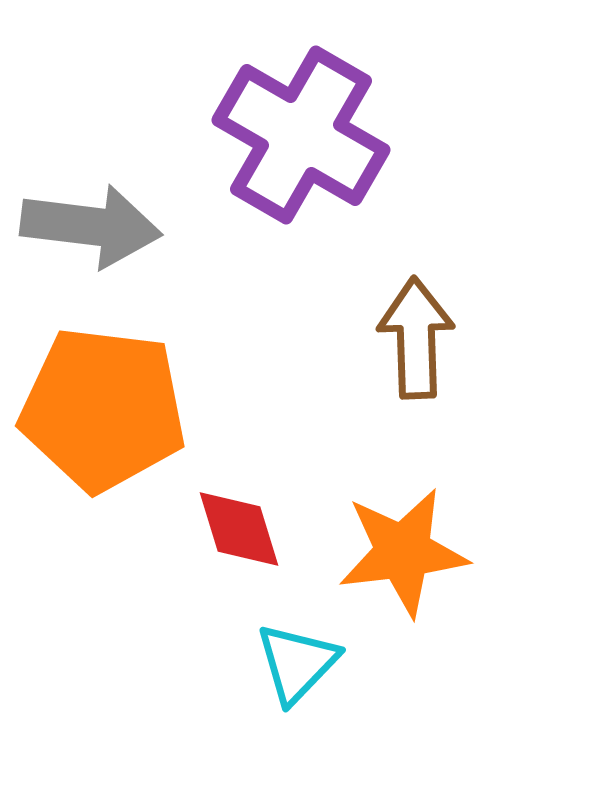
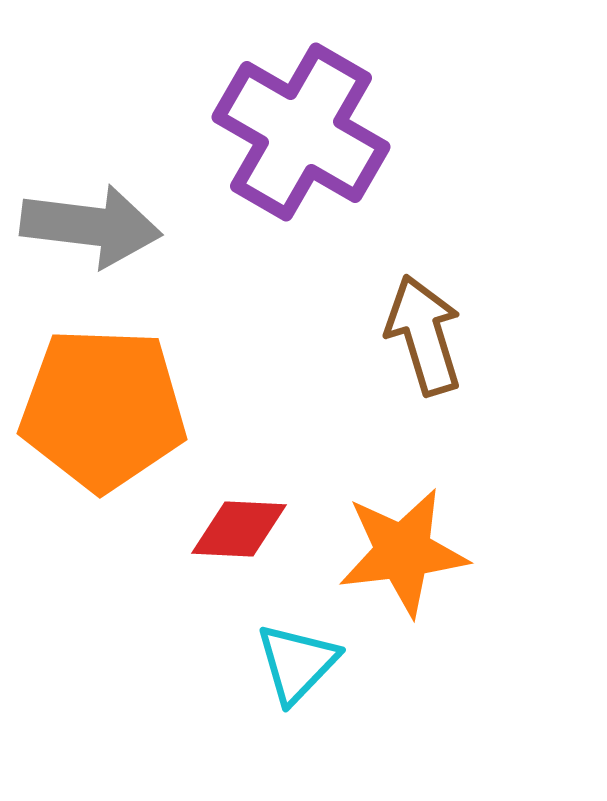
purple cross: moved 3 px up
brown arrow: moved 8 px right, 3 px up; rotated 15 degrees counterclockwise
orange pentagon: rotated 5 degrees counterclockwise
red diamond: rotated 70 degrees counterclockwise
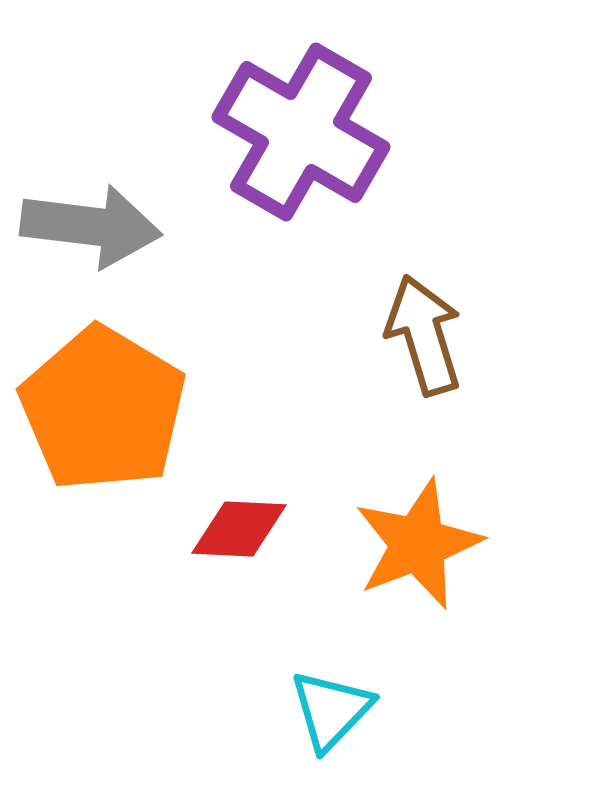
orange pentagon: rotated 29 degrees clockwise
orange star: moved 15 px right, 8 px up; rotated 14 degrees counterclockwise
cyan triangle: moved 34 px right, 47 px down
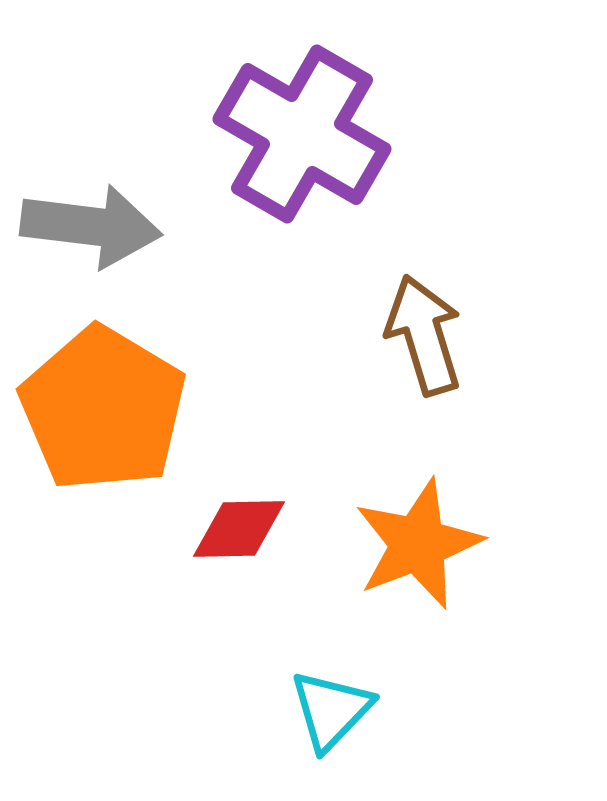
purple cross: moved 1 px right, 2 px down
red diamond: rotated 4 degrees counterclockwise
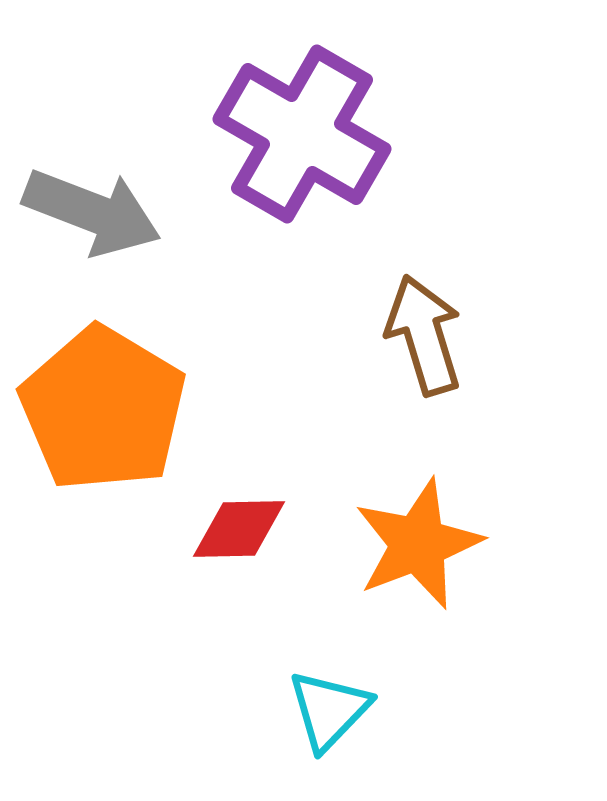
gray arrow: moved 1 px right, 14 px up; rotated 14 degrees clockwise
cyan triangle: moved 2 px left
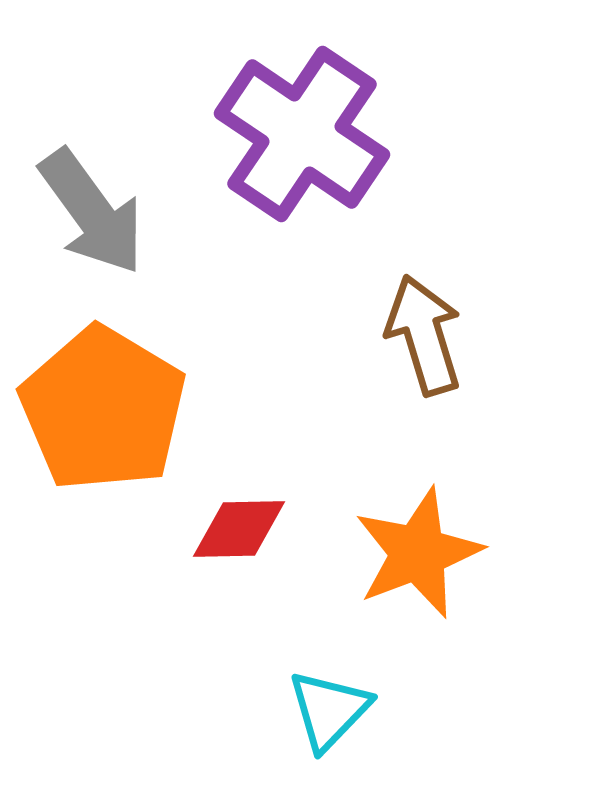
purple cross: rotated 4 degrees clockwise
gray arrow: rotated 33 degrees clockwise
orange star: moved 9 px down
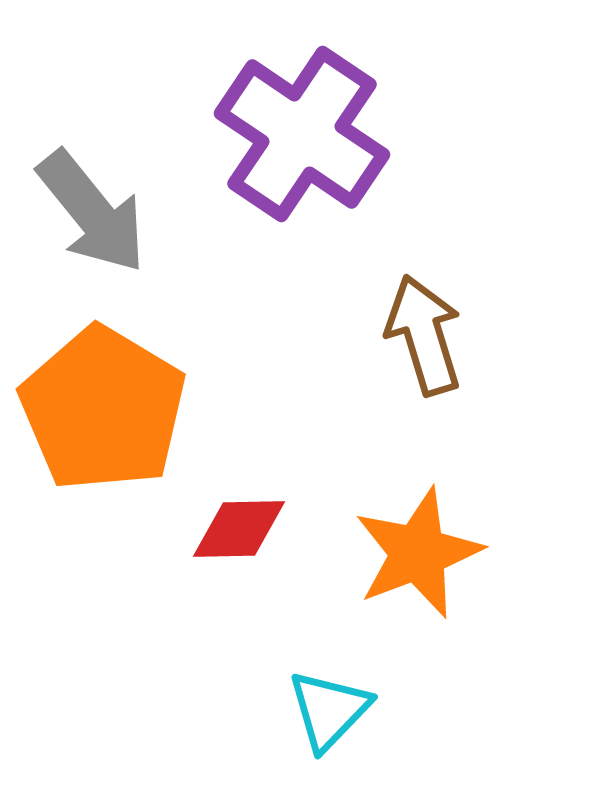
gray arrow: rotated 3 degrees counterclockwise
